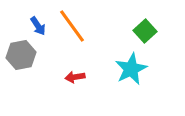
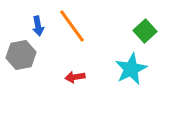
blue arrow: rotated 24 degrees clockwise
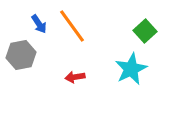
blue arrow: moved 1 px right, 2 px up; rotated 24 degrees counterclockwise
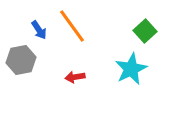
blue arrow: moved 6 px down
gray hexagon: moved 5 px down
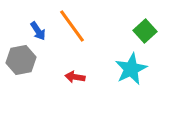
blue arrow: moved 1 px left, 1 px down
red arrow: rotated 18 degrees clockwise
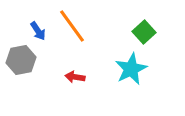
green square: moved 1 px left, 1 px down
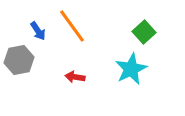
gray hexagon: moved 2 px left
